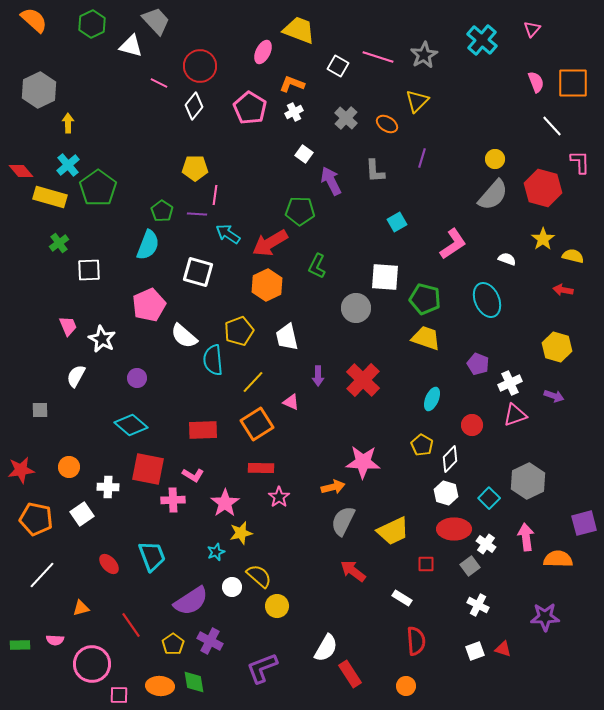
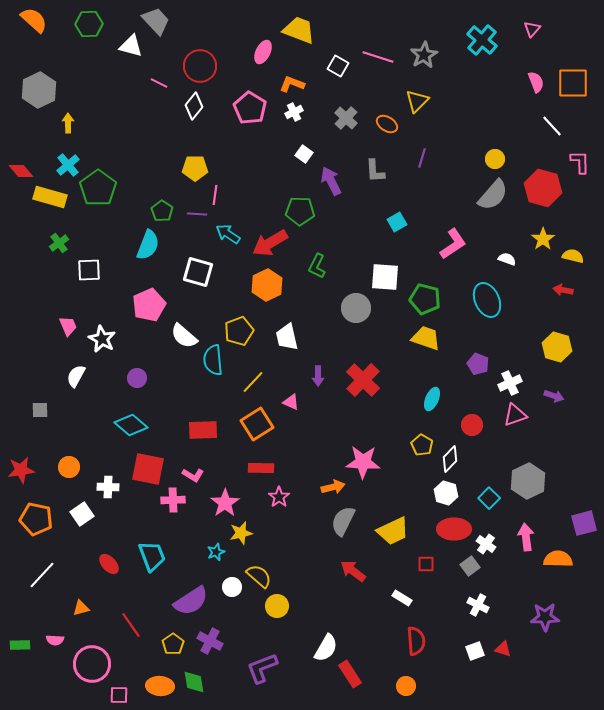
green hexagon at (92, 24): moved 3 px left; rotated 24 degrees clockwise
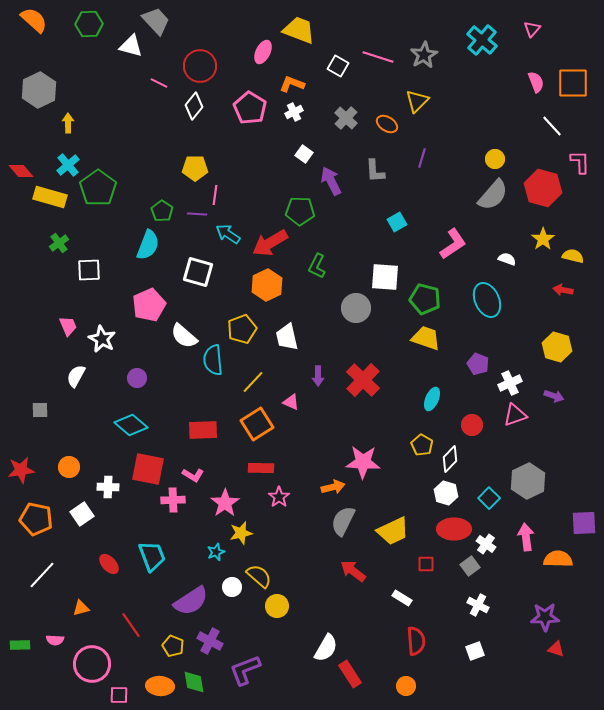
yellow pentagon at (239, 331): moved 3 px right, 2 px up
purple square at (584, 523): rotated 12 degrees clockwise
yellow pentagon at (173, 644): moved 2 px down; rotated 15 degrees counterclockwise
red triangle at (503, 649): moved 53 px right
purple L-shape at (262, 668): moved 17 px left, 2 px down
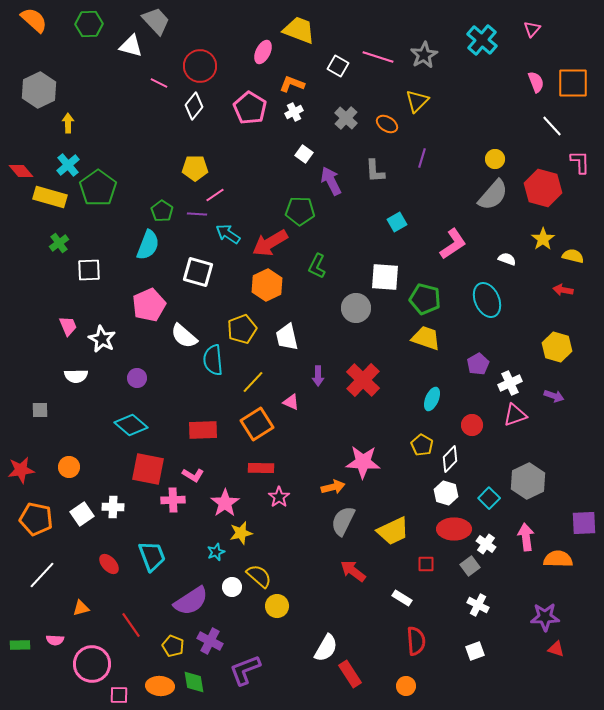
pink line at (215, 195): rotated 48 degrees clockwise
purple pentagon at (478, 364): rotated 20 degrees clockwise
white semicircle at (76, 376): rotated 120 degrees counterclockwise
white cross at (108, 487): moved 5 px right, 20 px down
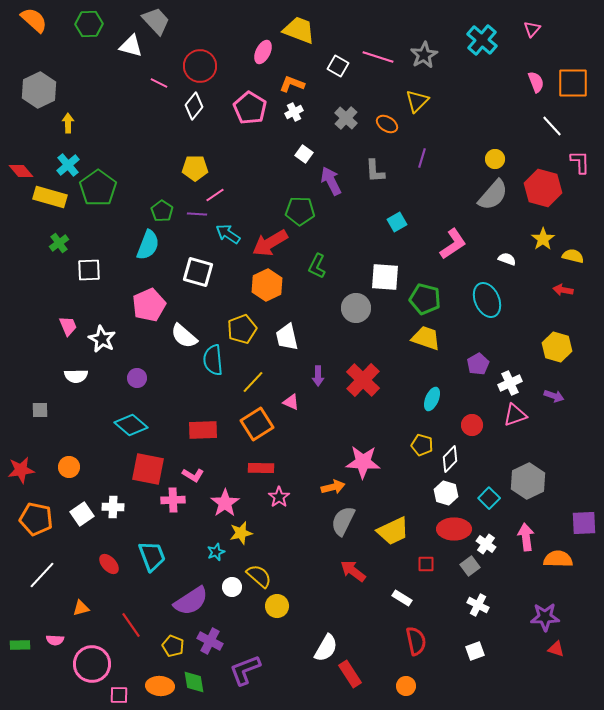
yellow pentagon at (422, 445): rotated 15 degrees counterclockwise
red semicircle at (416, 641): rotated 8 degrees counterclockwise
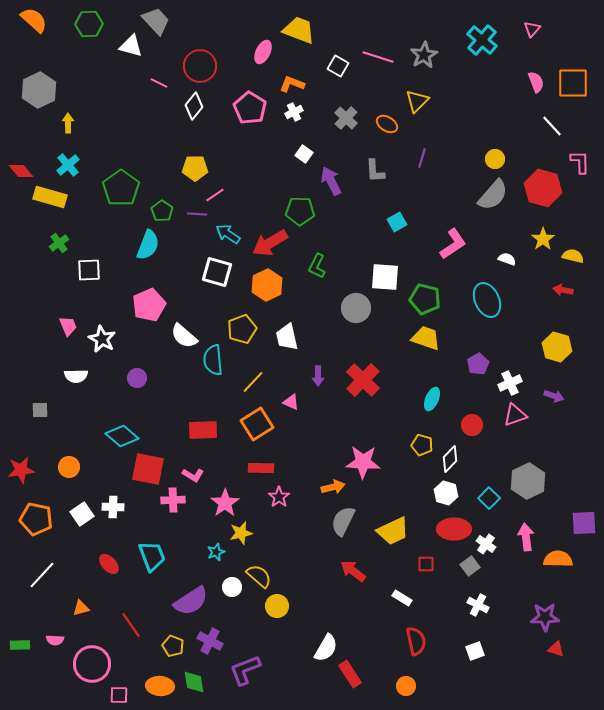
green pentagon at (98, 188): moved 23 px right
white square at (198, 272): moved 19 px right
cyan diamond at (131, 425): moved 9 px left, 11 px down
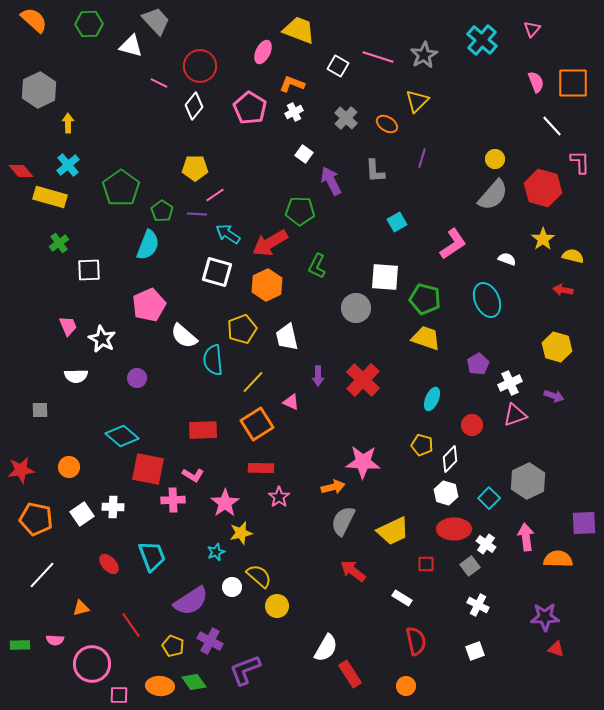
green diamond at (194, 682): rotated 25 degrees counterclockwise
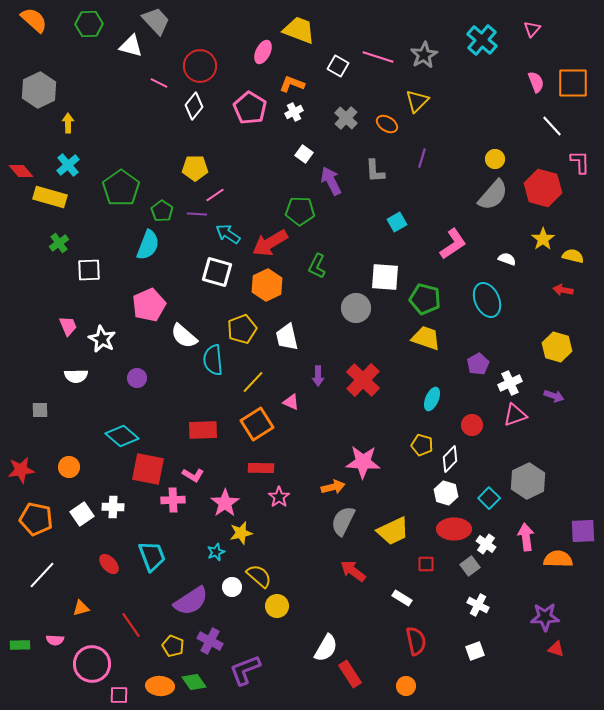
purple square at (584, 523): moved 1 px left, 8 px down
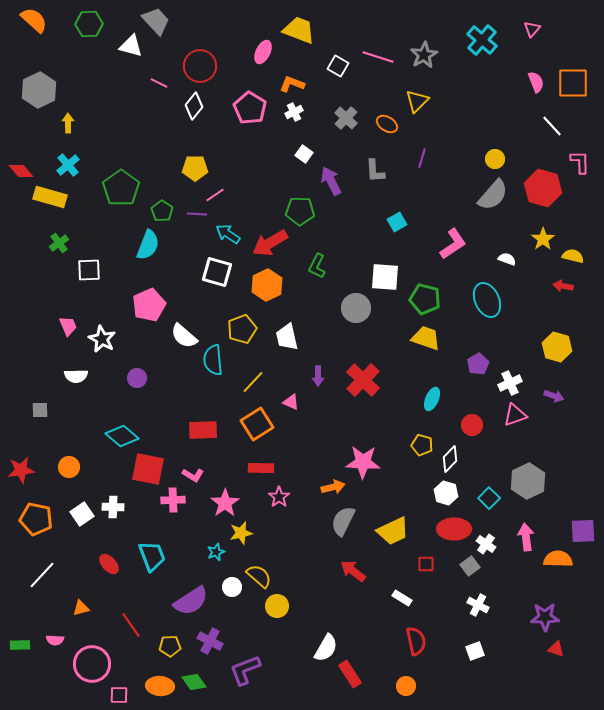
red arrow at (563, 290): moved 4 px up
yellow pentagon at (173, 646): moved 3 px left; rotated 25 degrees counterclockwise
